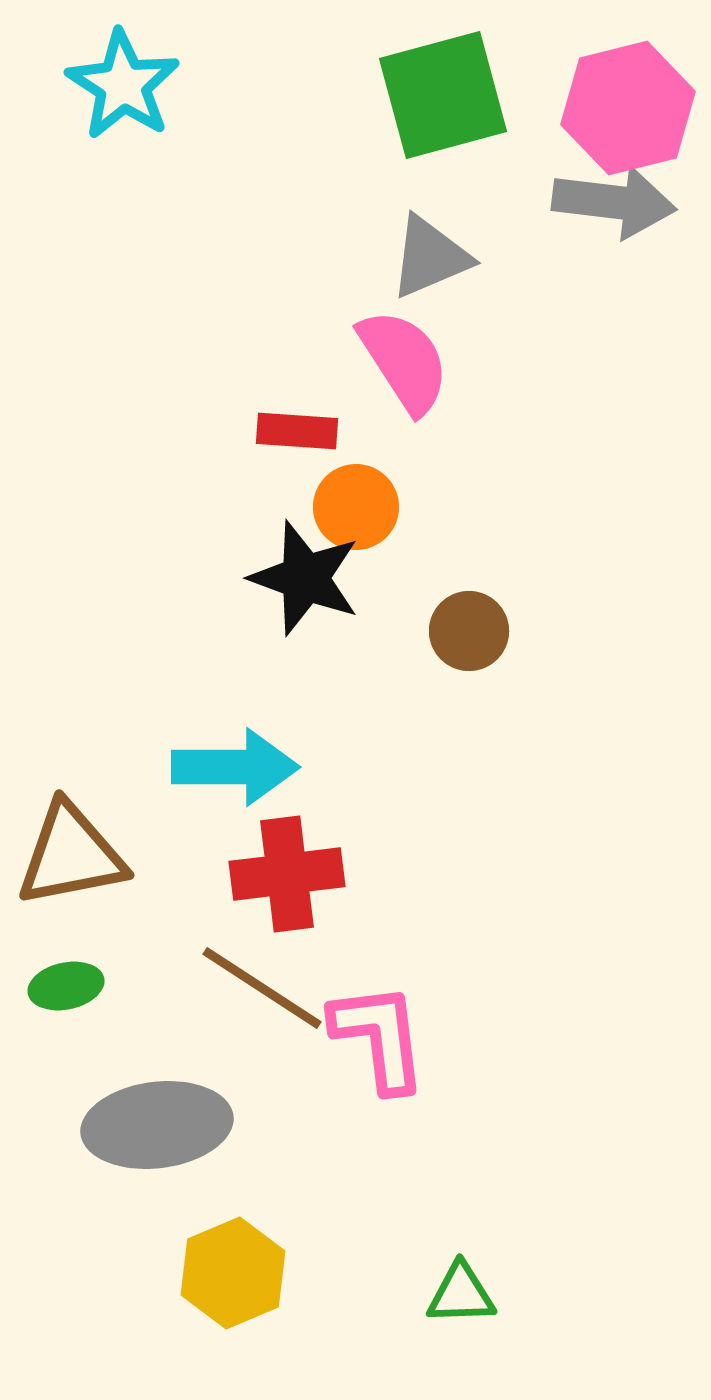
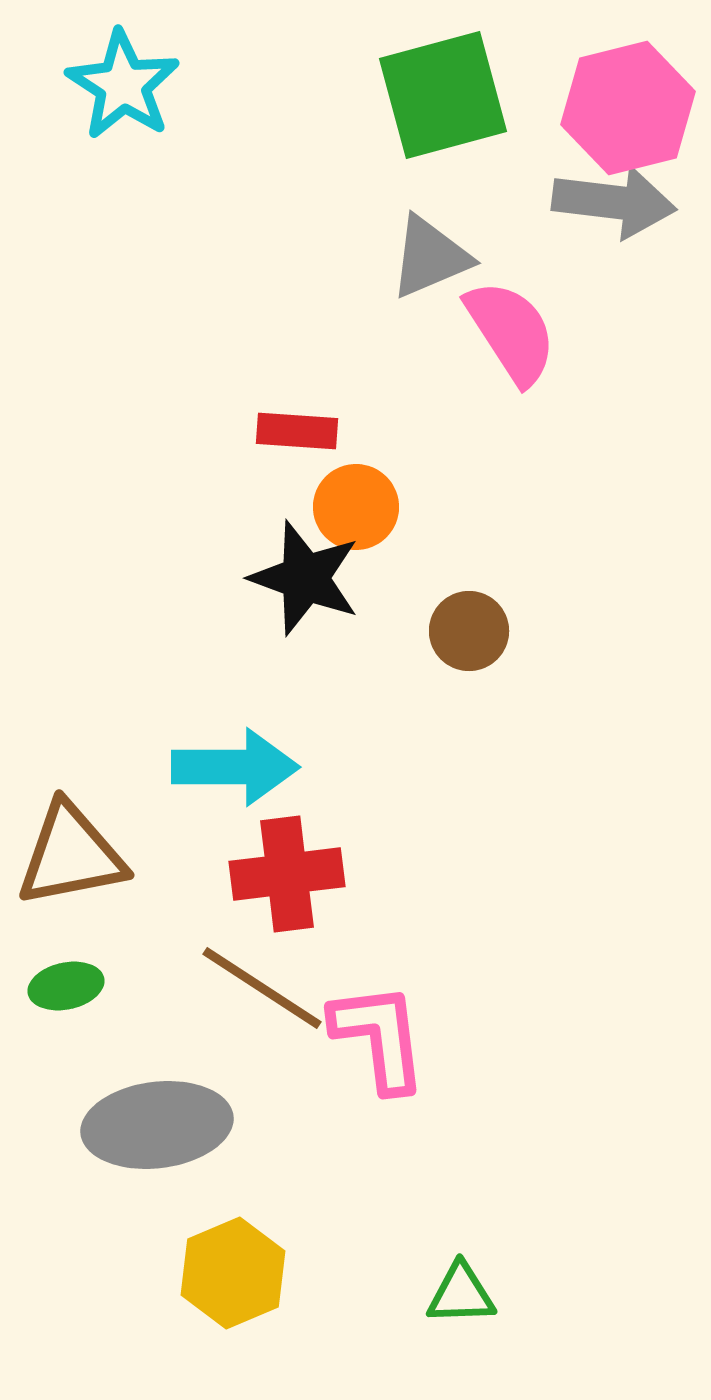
pink semicircle: moved 107 px right, 29 px up
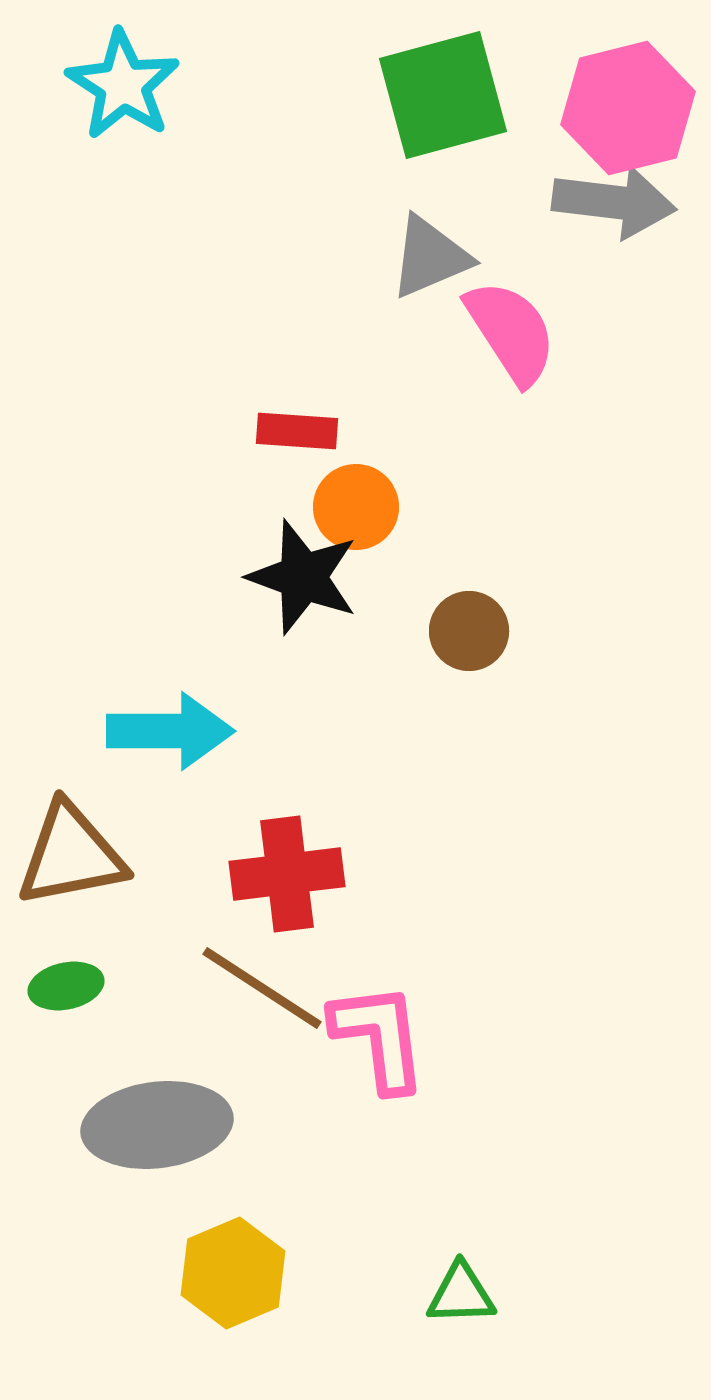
black star: moved 2 px left, 1 px up
cyan arrow: moved 65 px left, 36 px up
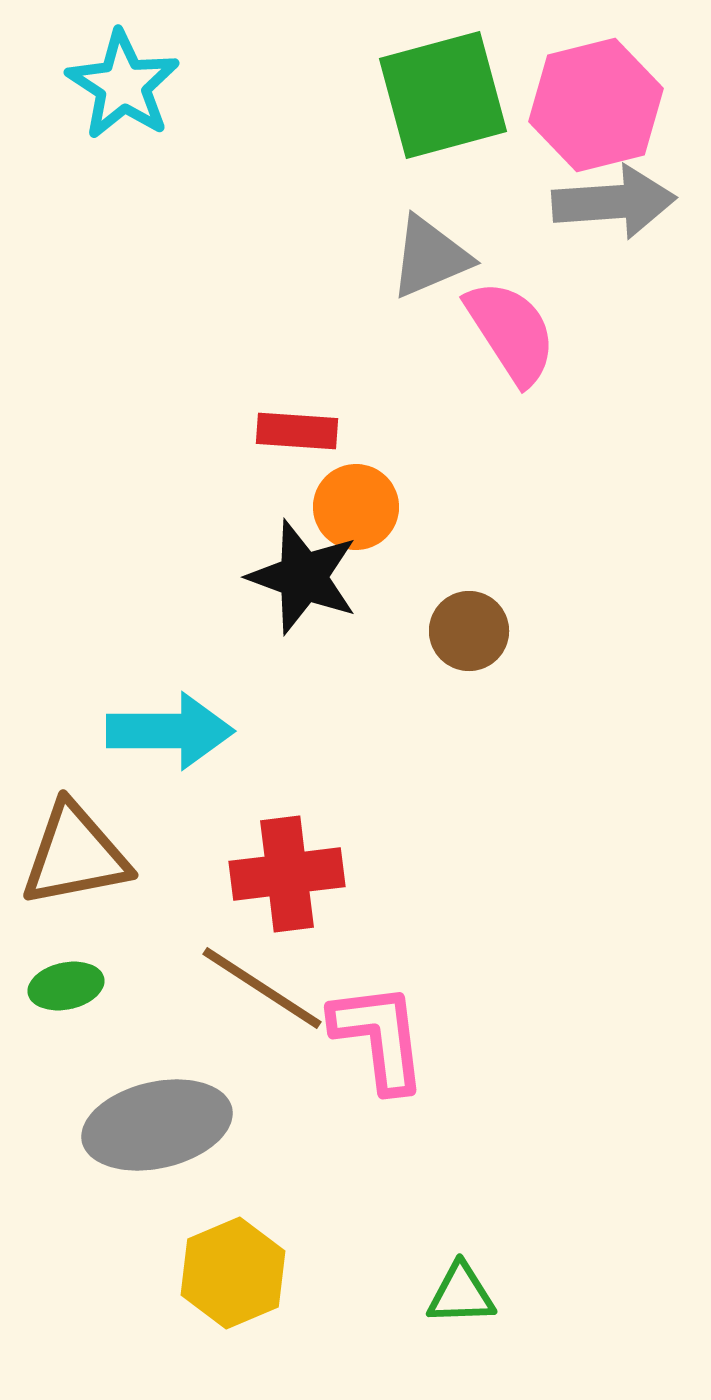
pink hexagon: moved 32 px left, 3 px up
gray arrow: rotated 11 degrees counterclockwise
brown triangle: moved 4 px right
gray ellipse: rotated 6 degrees counterclockwise
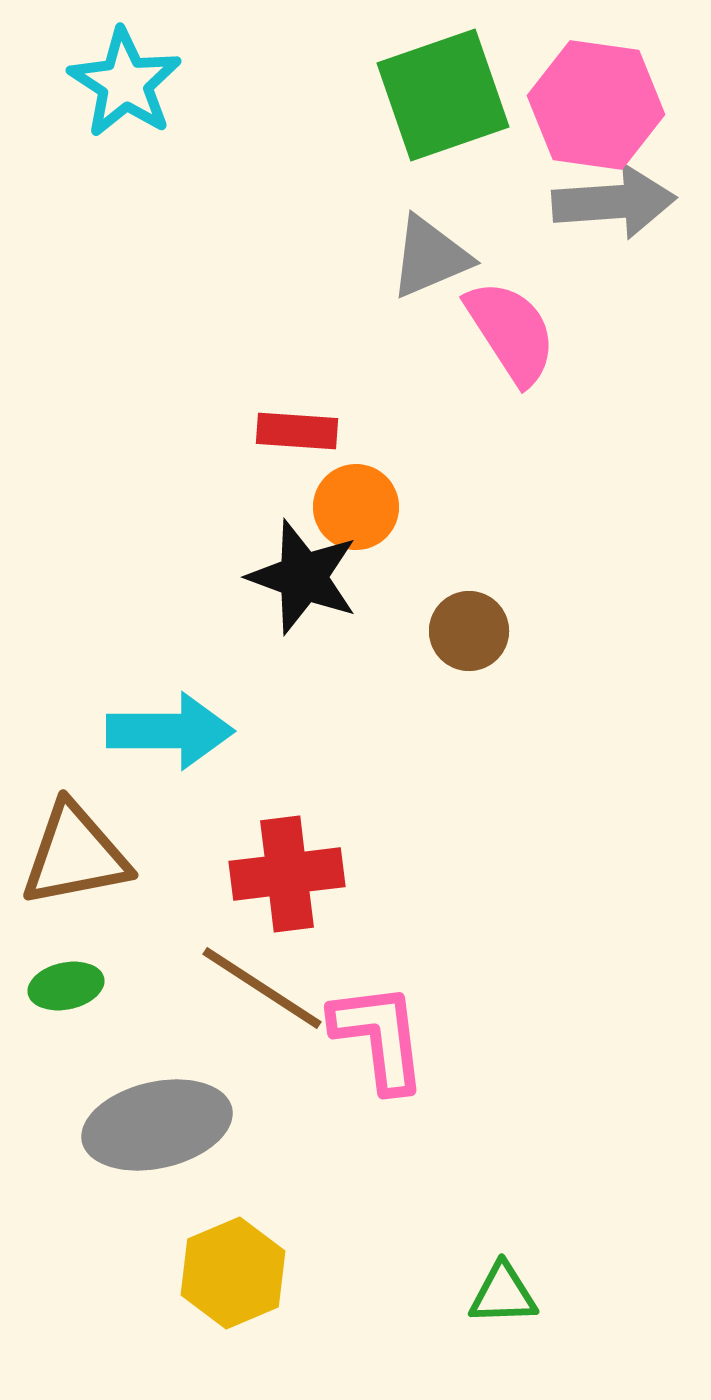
cyan star: moved 2 px right, 2 px up
green square: rotated 4 degrees counterclockwise
pink hexagon: rotated 22 degrees clockwise
green triangle: moved 42 px right
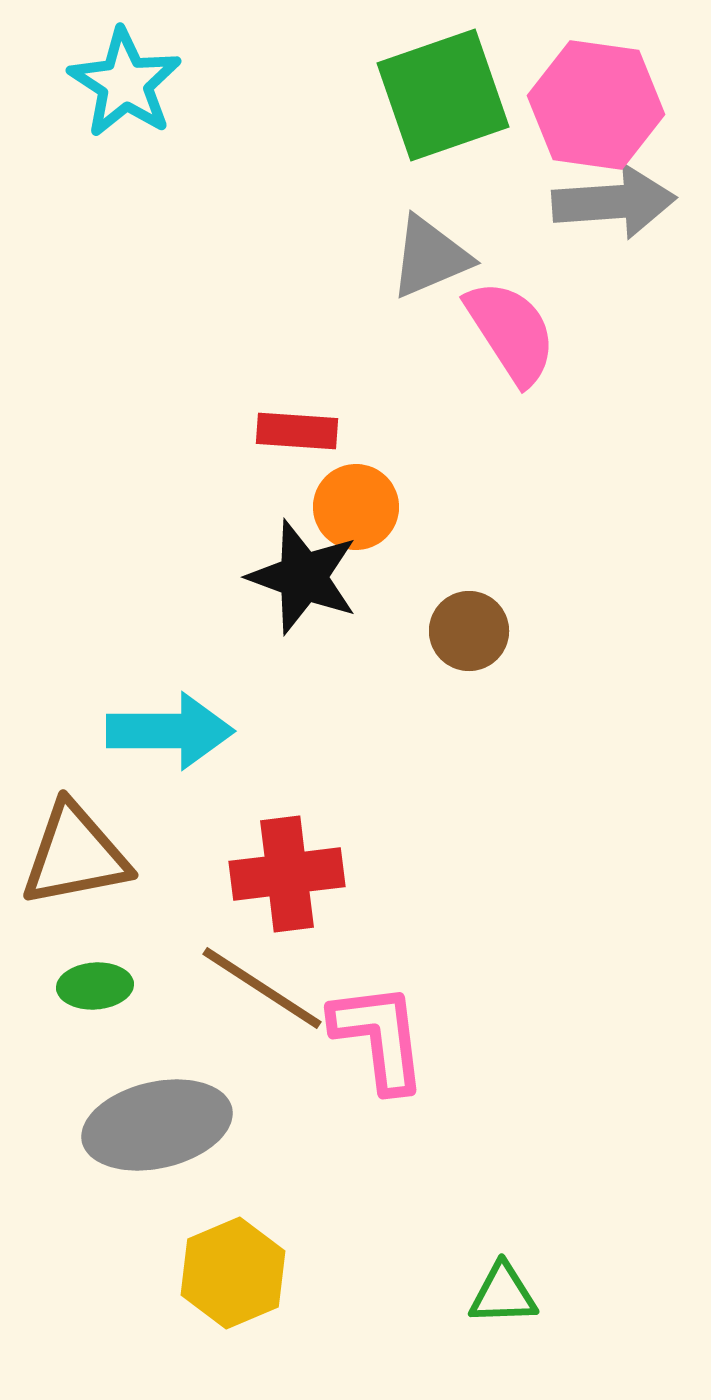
green ellipse: moved 29 px right; rotated 8 degrees clockwise
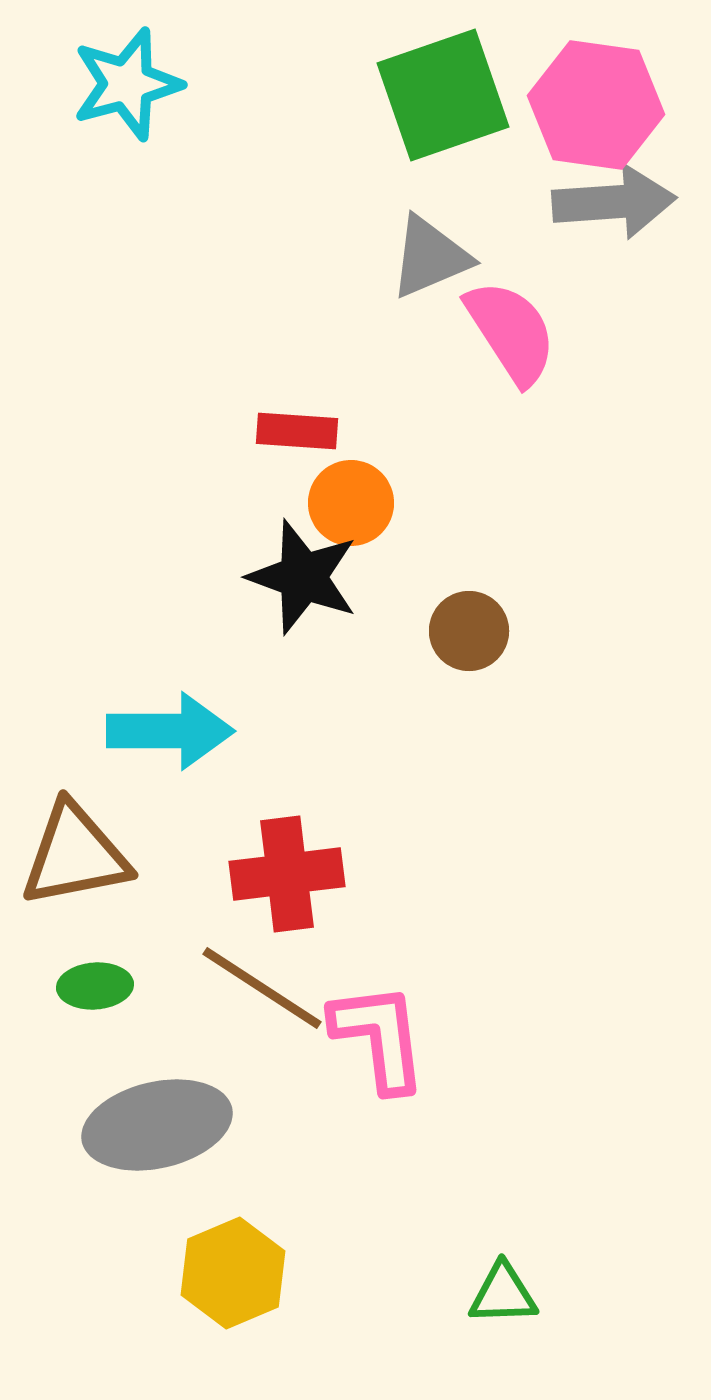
cyan star: moved 2 px right, 1 px down; rotated 24 degrees clockwise
orange circle: moved 5 px left, 4 px up
